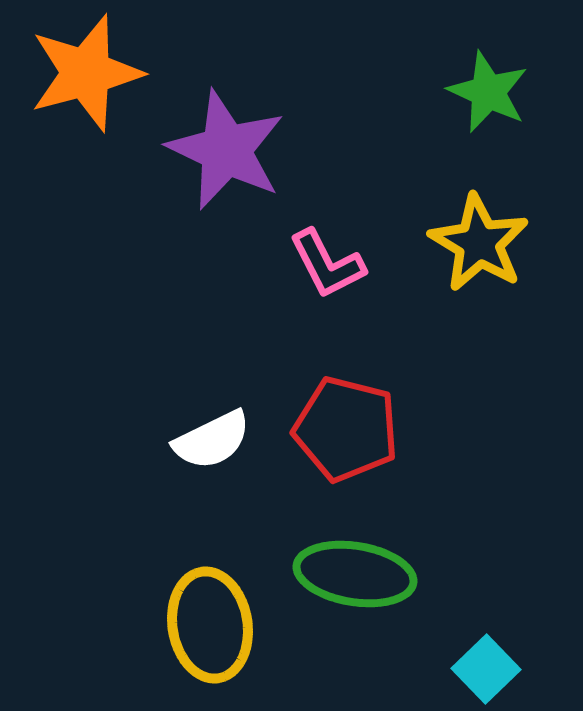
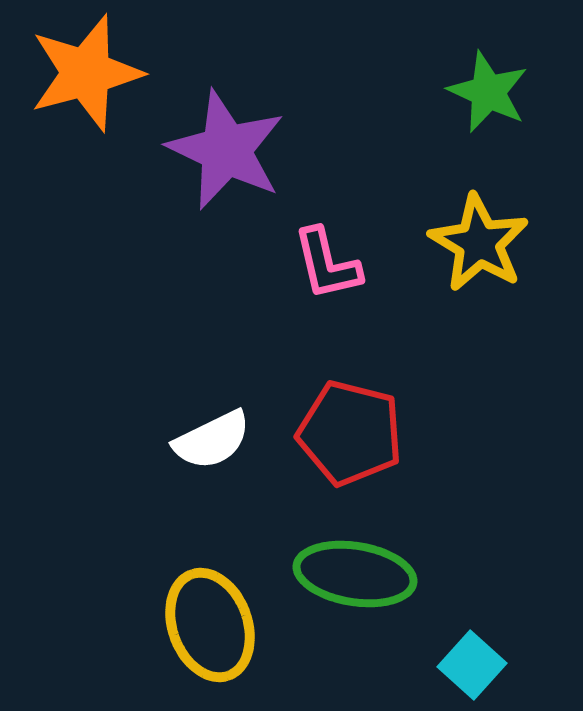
pink L-shape: rotated 14 degrees clockwise
red pentagon: moved 4 px right, 4 px down
yellow ellipse: rotated 11 degrees counterclockwise
cyan square: moved 14 px left, 4 px up; rotated 4 degrees counterclockwise
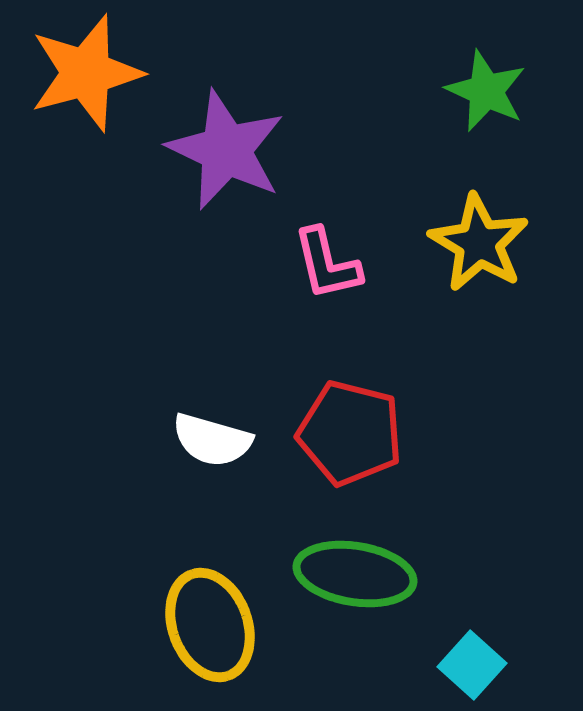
green star: moved 2 px left, 1 px up
white semicircle: rotated 42 degrees clockwise
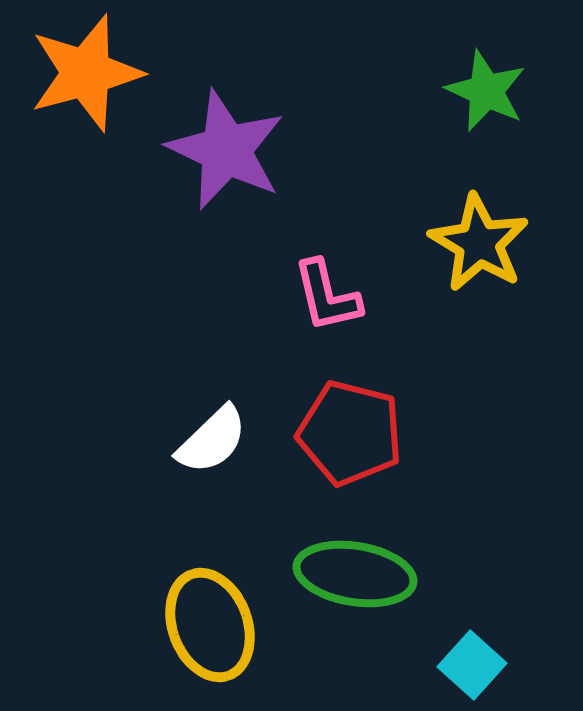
pink L-shape: moved 32 px down
white semicircle: rotated 60 degrees counterclockwise
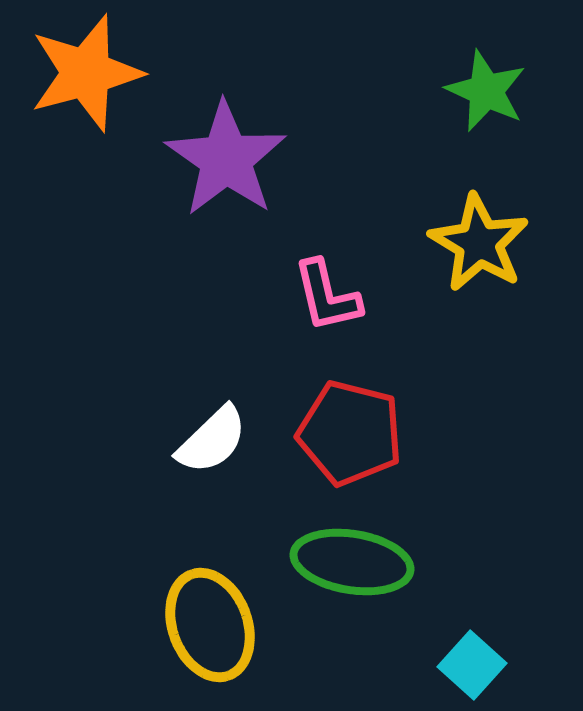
purple star: moved 9 px down; rotated 10 degrees clockwise
green ellipse: moved 3 px left, 12 px up
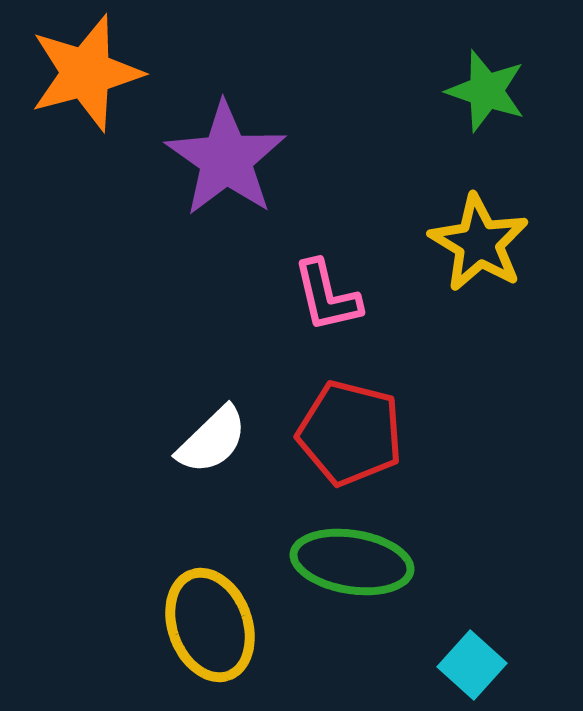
green star: rotated 6 degrees counterclockwise
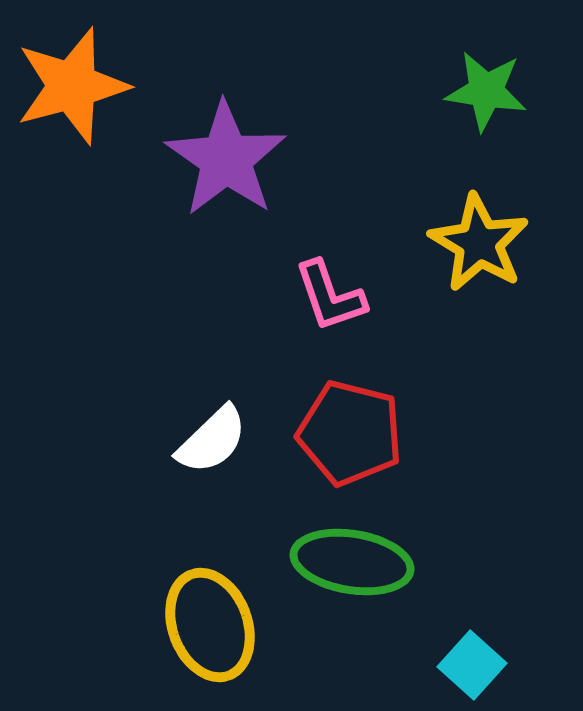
orange star: moved 14 px left, 13 px down
green star: rotated 10 degrees counterclockwise
pink L-shape: moved 3 px right; rotated 6 degrees counterclockwise
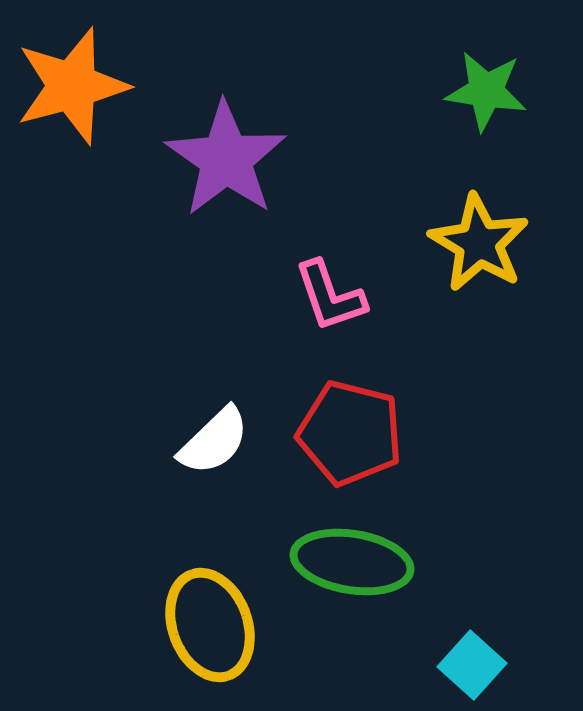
white semicircle: moved 2 px right, 1 px down
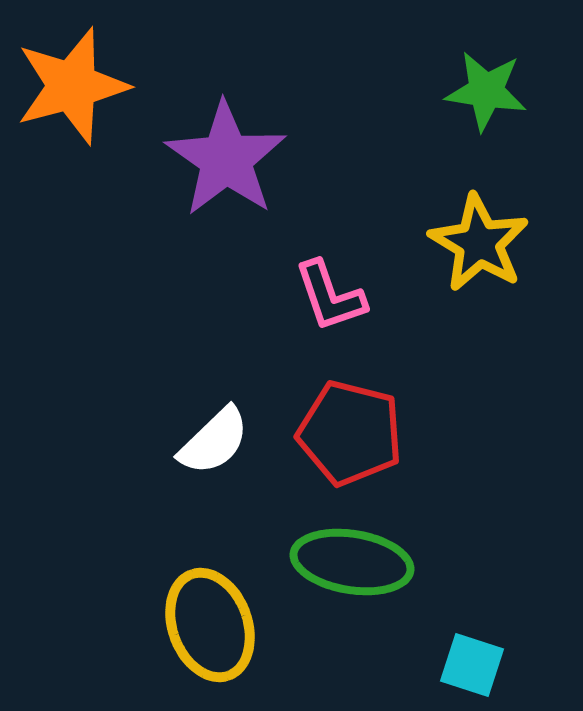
cyan square: rotated 24 degrees counterclockwise
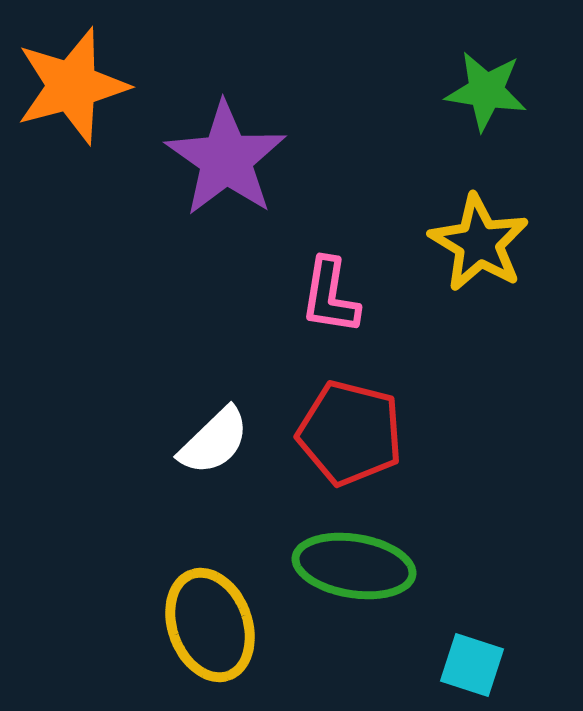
pink L-shape: rotated 28 degrees clockwise
green ellipse: moved 2 px right, 4 px down
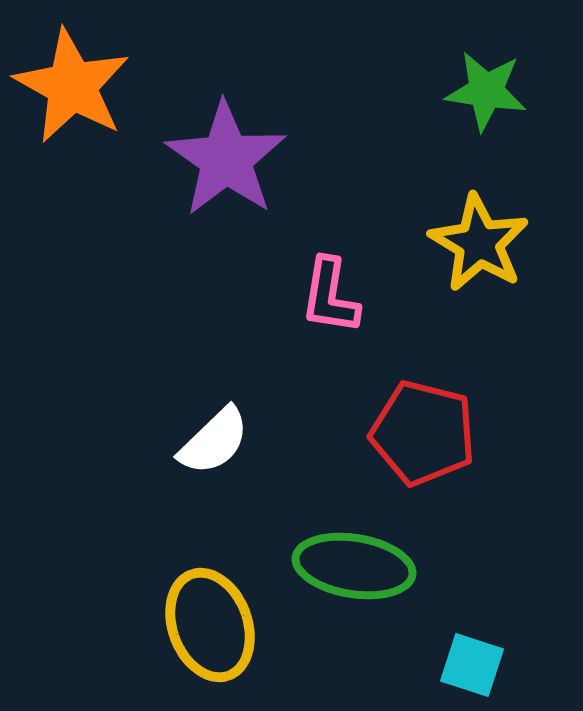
orange star: rotated 28 degrees counterclockwise
red pentagon: moved 73 px right
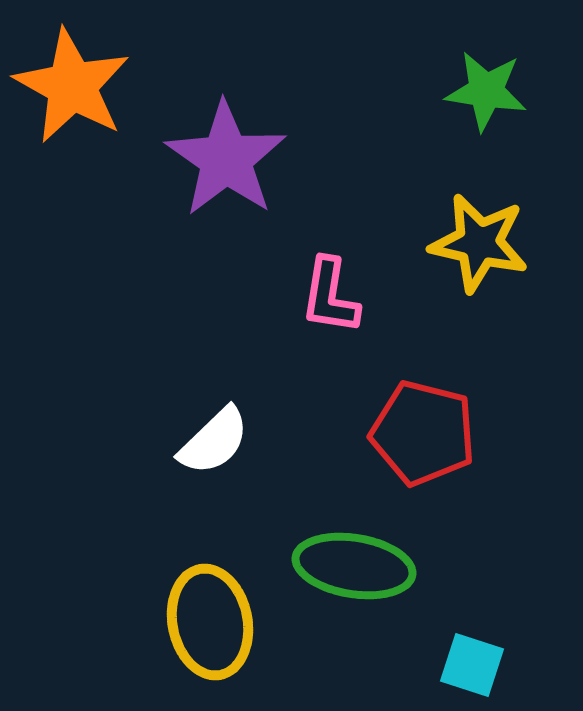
yellow star: rotated 18 degrees counterclockwise
yellow ellipse: moved 3 px up; rotated 9 degrees clockwise
